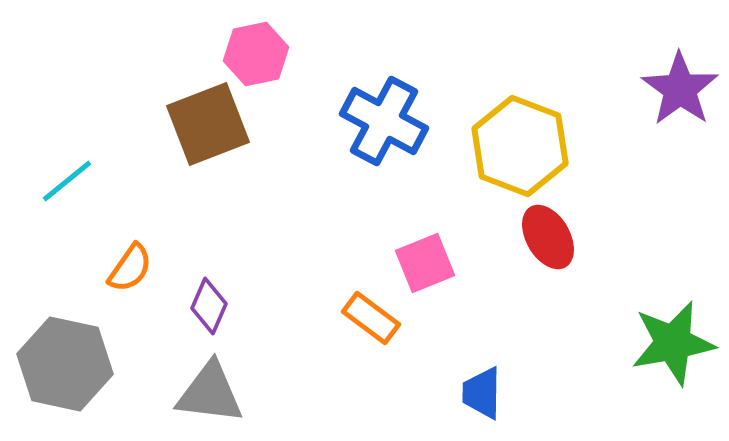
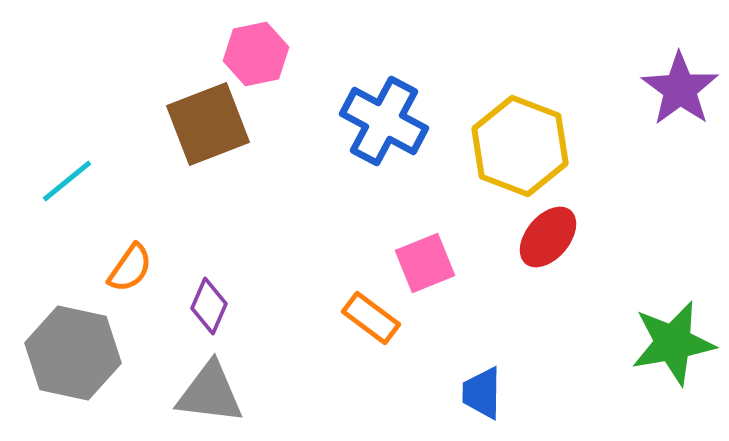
red ellipse: rotated 70 degrees clockwise
gray hexagon: moved 8 px right, 11 px up
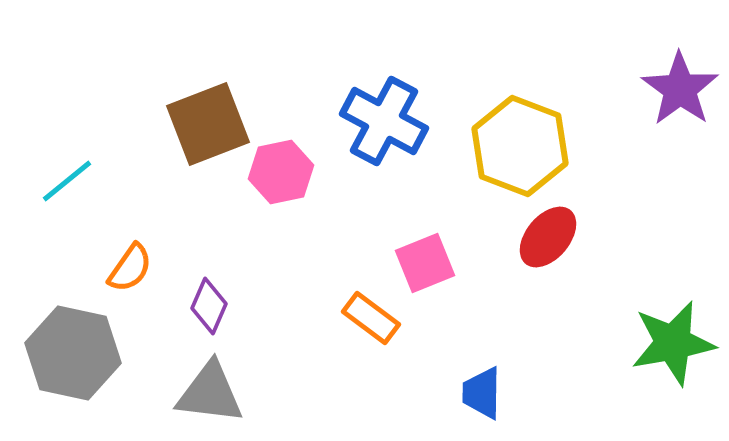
pink hexagon: moved 25 px right, 118 px down
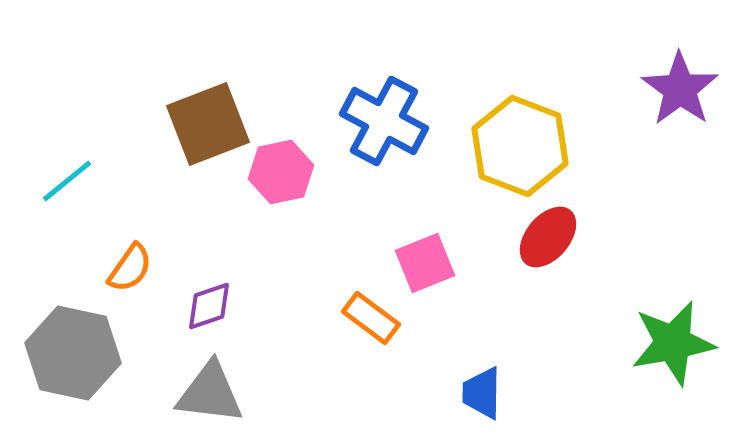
purple diamond: rotated 48 degrees clockwise
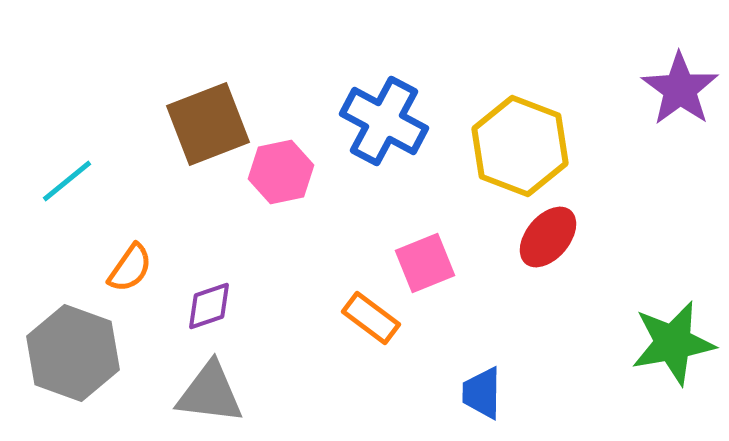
gray hexagon: rotated 8 degrees clockwise
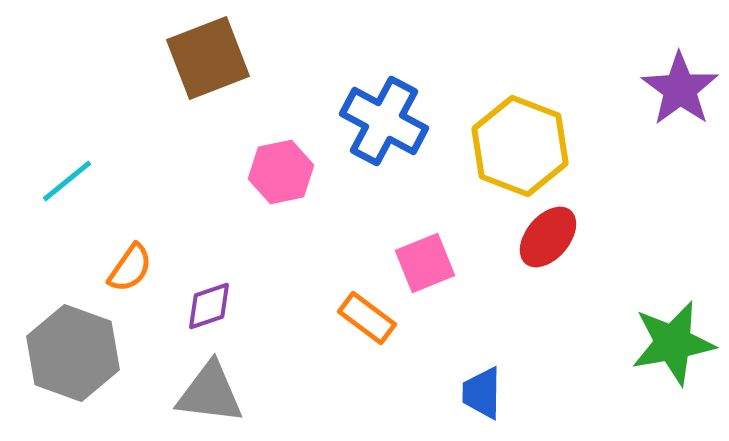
brown square: moved 66 px up
orange rectangle: moved 4 px left
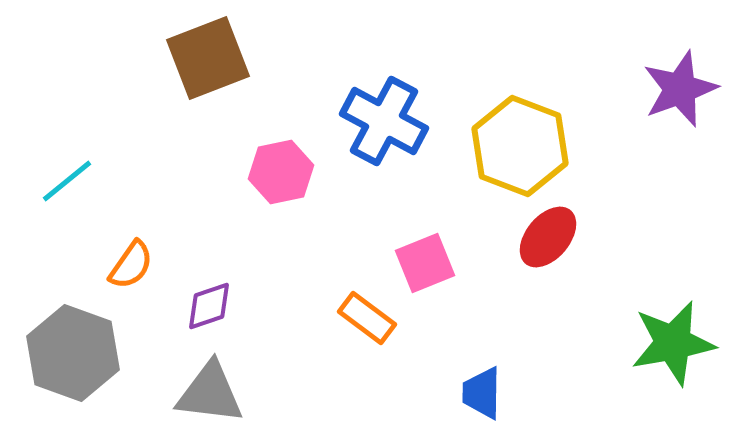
purple star: rotated 16 degrees clockwise
orange semicircle: moved 1 px right, 3 px up
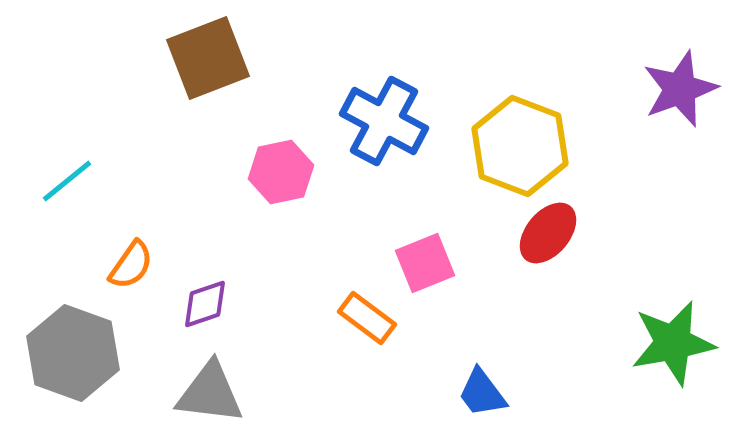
red ellipse: moved 4 px up
purple diamond: moved 4 px left, 2 px up
blue trapezoid: rotated 38 degrees counterclockwise
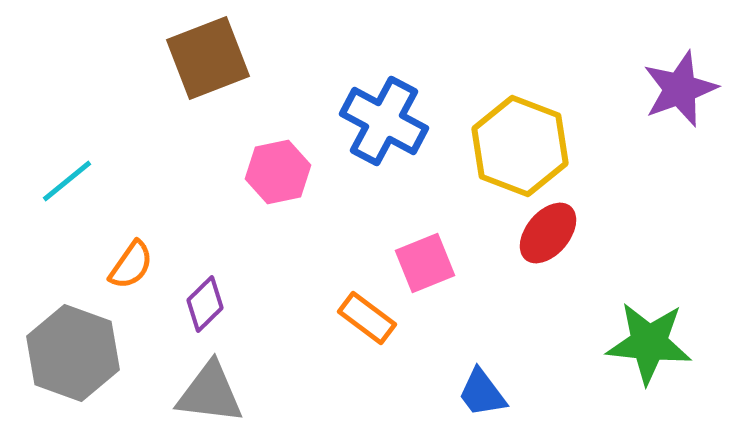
pink hexagon: moved 3 px left
purple diamond: rotated 26 degrees counterclockwise
green star: moved 24 px left; rotated 16 degrees clockwise
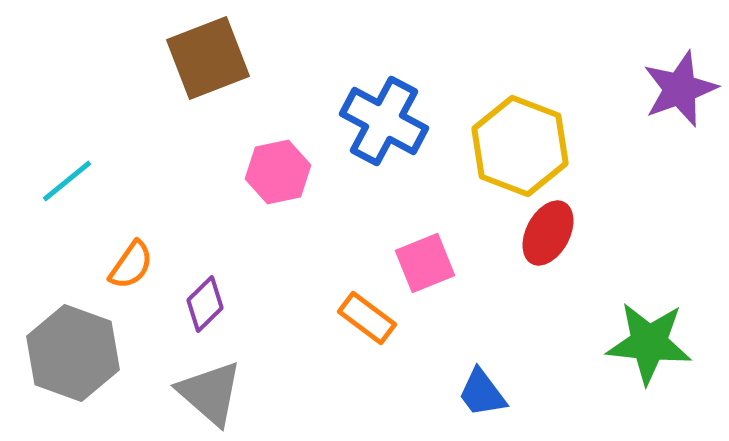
red ellipse: rotated 12 degrees counterclockwise
gray triangle: rotated 34 degrees clockwise
